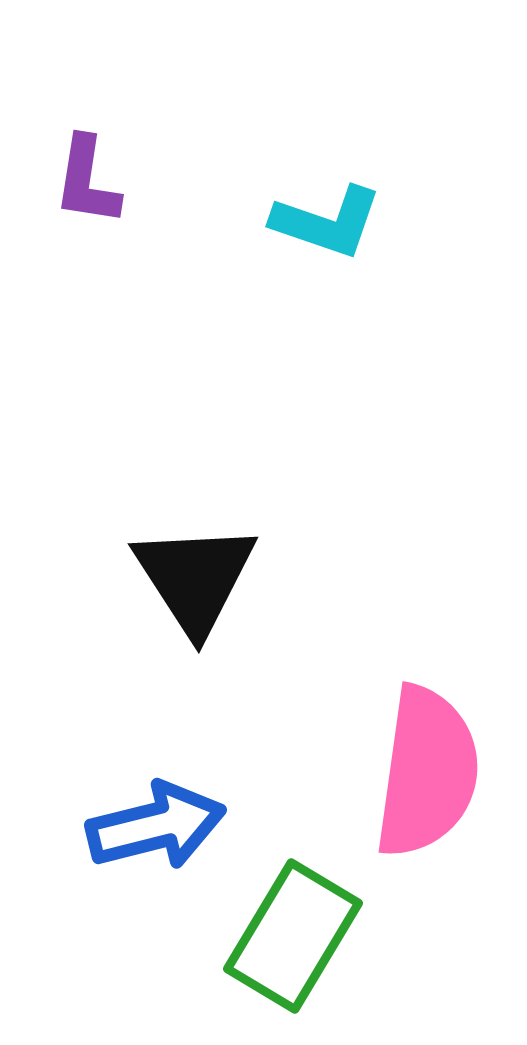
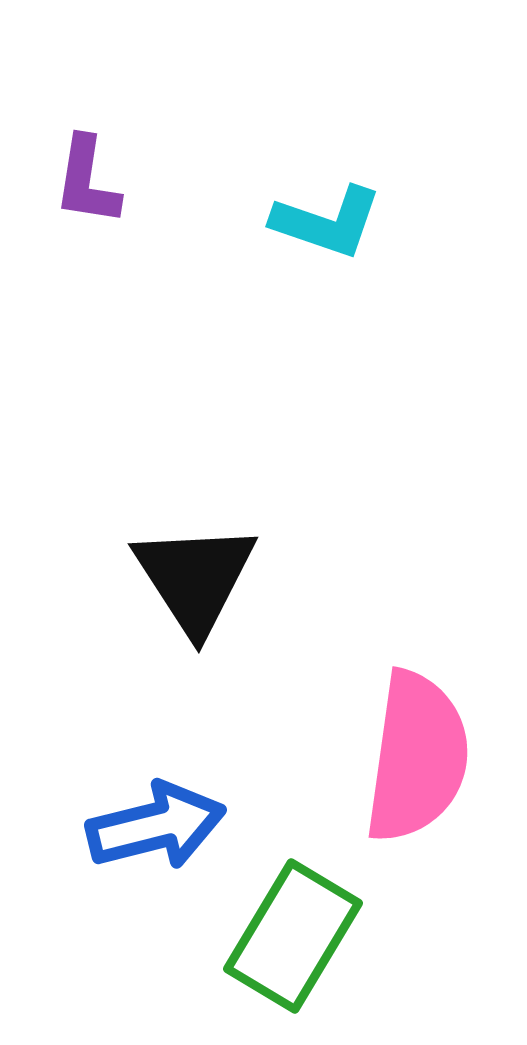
pink semicircle: moved 10 px left, 15 px up
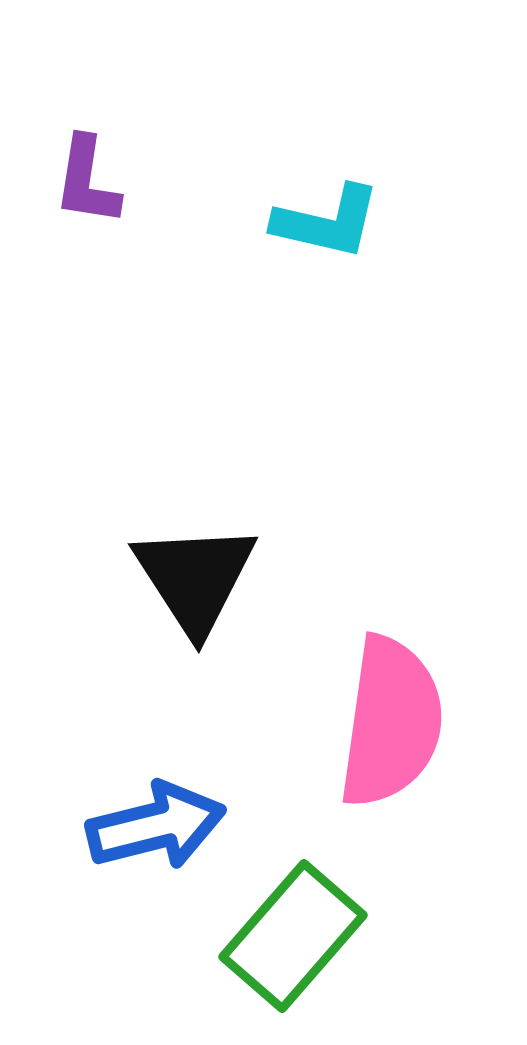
cyan L-shape: rotated 6 degrees counterclockwise
pink semicircle: moved 26 px left, 35 px up
green rectangle: rotated 10 degrees clockwise
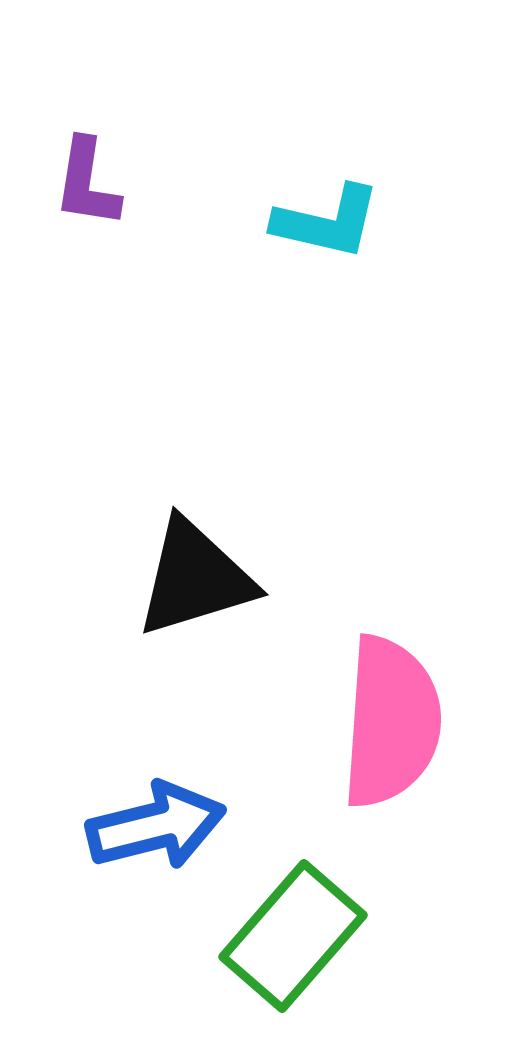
purple L-shape: moved 2 px down
black triangle: rotated 46 degrees clockwise
pink semicircle: rotated 4 degrees counterclockwise
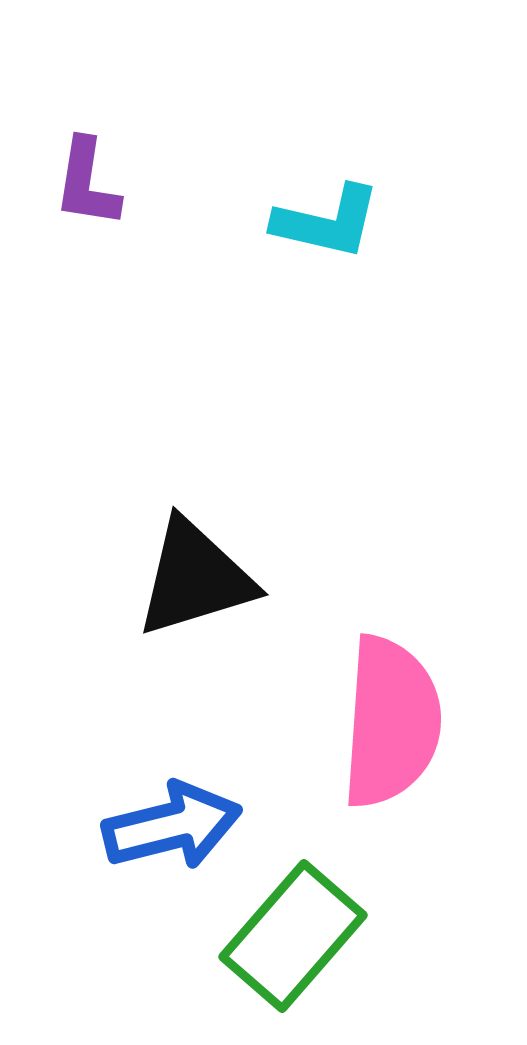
blue arrow: moved 16 px right
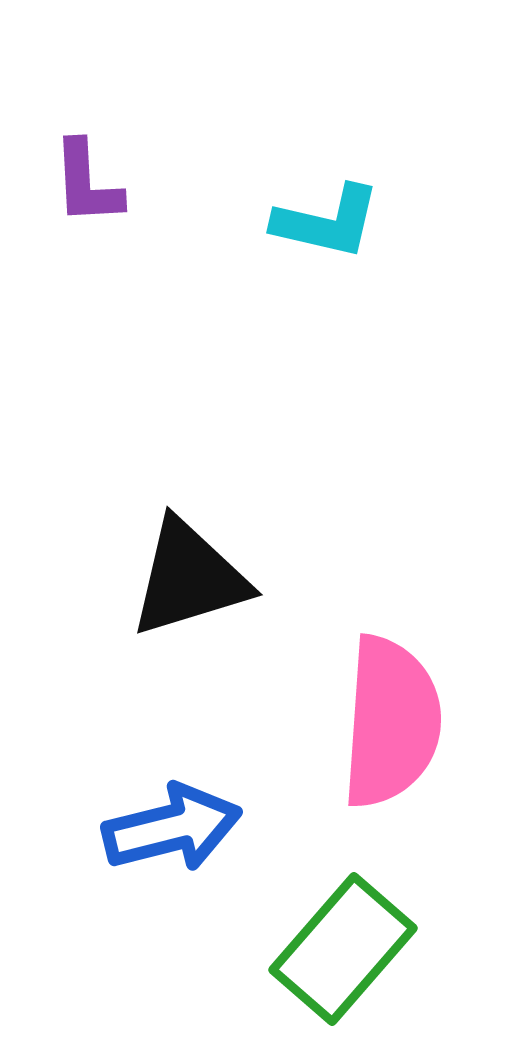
purple L-shape: rotated 12 degrees counterclockwise
black triangle: moved 6 px left
blue arrow: moved 2 px down
green rectangle: moved 50 px right, 13 px down
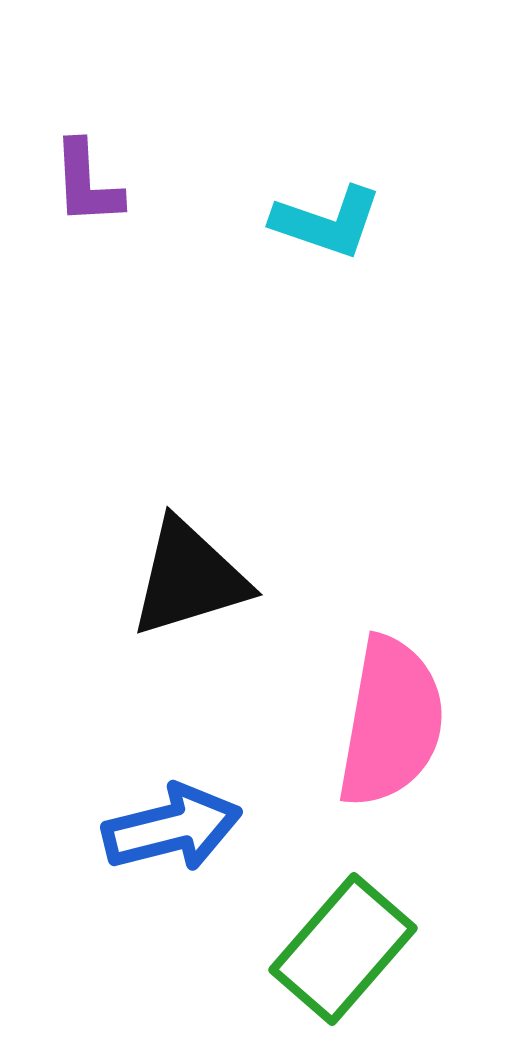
cyan L-shape: rotated 6 degrees clockwise
pink semicircle: rotated 6 degrees clockwise
